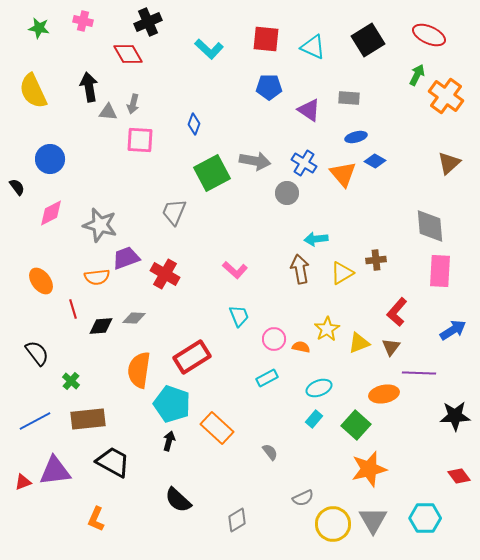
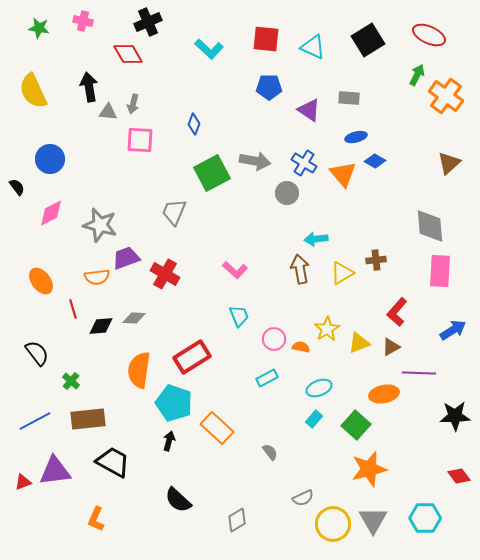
brown triangle at (391, 347): rotated 24 degrees clockwise
cyan pentagon at (172, 404): moved 2 px right, 1 px up
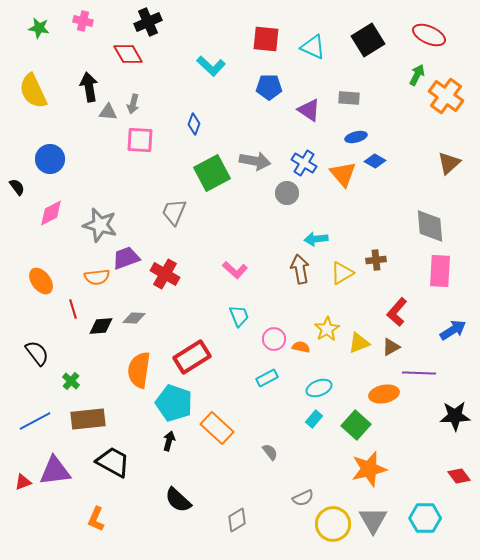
cyan L-shape at (209, 49): moved 2 px right, 17 px down
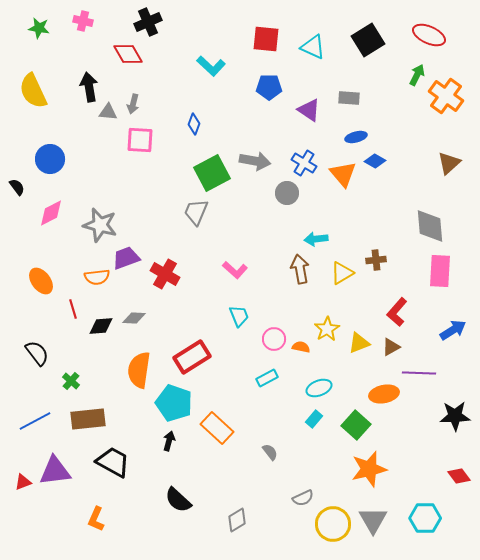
gray trapezoid at (174, 212): moved 22 px right
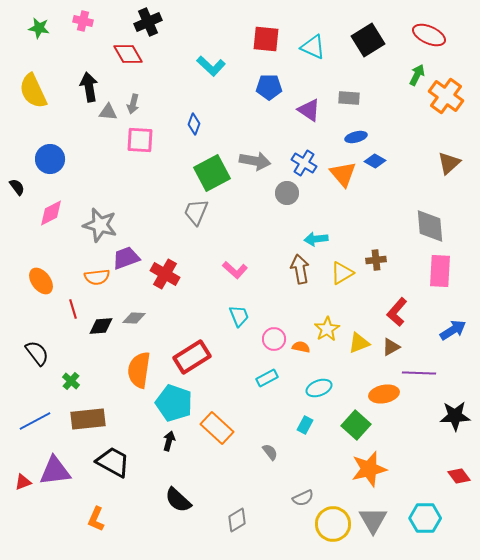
cyan rectangle at (314, 419): moved 9 px left, 6 px down; rotated 12 degrees counterclockwise
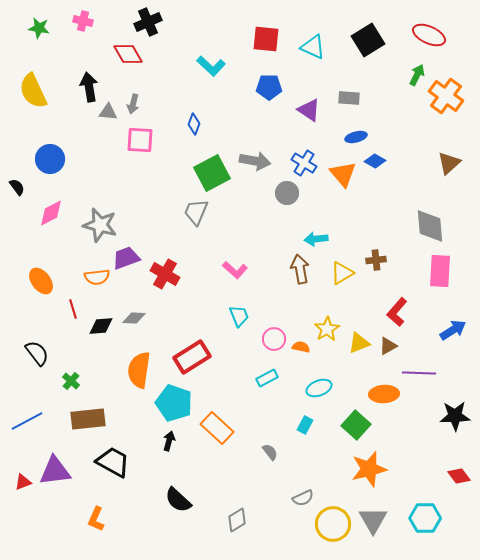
brown triangle at (391, 347): moved 3 px left, 1 px up
orange ellipse at (384, 394): rotated 8 degrees clockwise
blue line at (35, 421): moved 8 px left
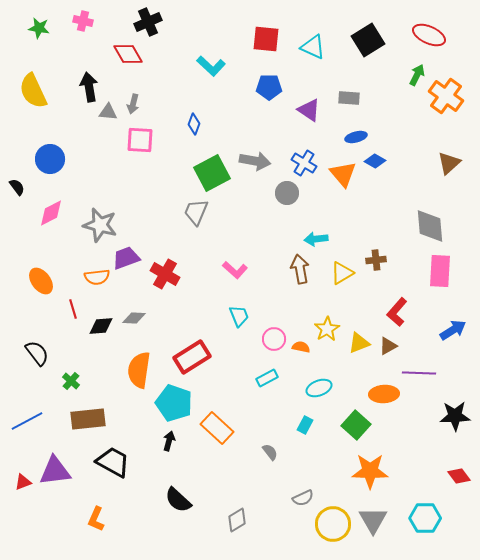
orange star at (369, 469): moved 1 px right, 2 px down; rotated 15 degrees clockwise
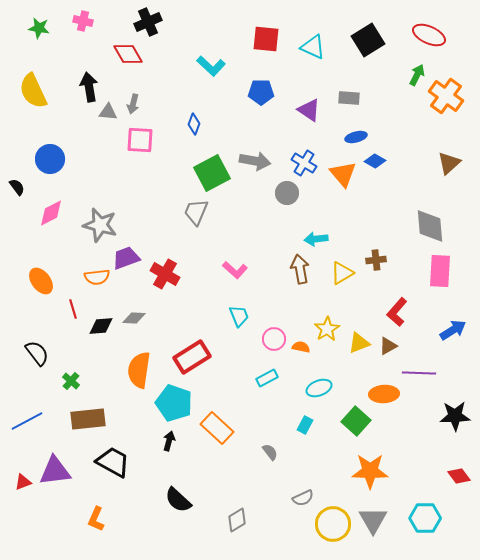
blue pentagon at (269, 87): moved 8 px left, 5 px down
green square at (356, 425): moved 4 px up
